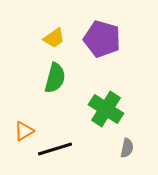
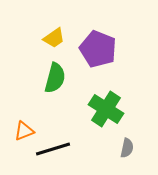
purple pentagon: moved 4 px left, 10 px down; rotated 6 degrees clockwise
orange triangle: rotated 10 degrees clockwise
black line: moved 2 px left
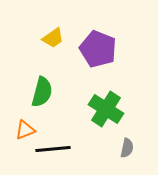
yellow trapezoid: moved 1 px left
green semicircle: moved 13 px left, 14 px down
orange triangle: moved 1 px right, 1 px up
black line: rotated 12 degrees clockwise
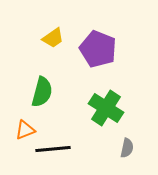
green cross: moved 1 px up
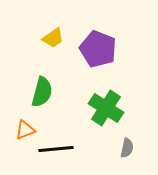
black line: moved 3 px right
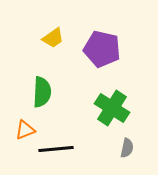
purple pentagon: moved 4 px right; rotated 9 degrees counterclockwise
green semicircle: rotated 12 degrees counterclockwise
green cross: moved 6 px right
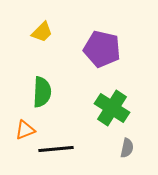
yellow trapezoid: moved 11 px left, 6 px up; rotated 10 degrees counterclockwise
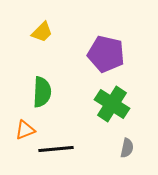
purple pentagon: moved 4 px right, 5 px down
green cross: moved 4 px up
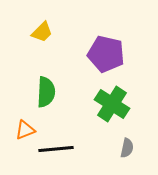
green semicircle: moved 4 px right
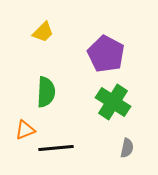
yellow trapezoid: moved 1 px right
purple pentagon: rotated 15 degrees clockwise
green cross: moved 1 px right, 2 px up
black line: moved 1 px up
